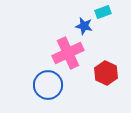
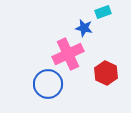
blue star: moved 2 px down
pink cross: moved 1 px down
blue circle: moved 1 px up
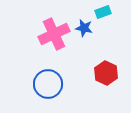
pink cross: moved 14 px left, 20 px up
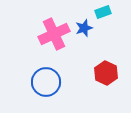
blue star: rotated 30 degrees counterclockwise
blue circle: moved 2 px left, 2 px up
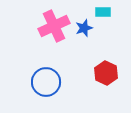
cyan rectangle: rotated 21 degrees clockwise
pink cross: moved 8 px up
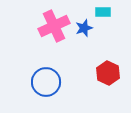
red hexagon: moved 2 px right
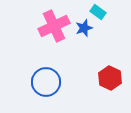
cyan rectangle: moved 5 px left; rotated 35 degrees clockwise
red hexagon: moved 2 px right, 5 px down
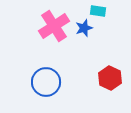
cyan rectangle: moved 1 px up; rotated 28 degrees counterclockwise
pink cross: rotated 8 degrees counterclockwise
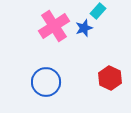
cyan rectangle: rotated 56 degrees counterclockwise
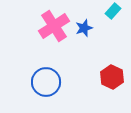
cyan rectangle: moved 15 px right
red hexagon: moved 2 px right, 1 px up
